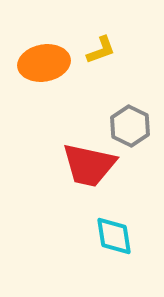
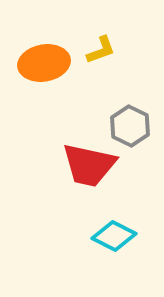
cyan diamond: rotated 54 degrees counterclockwise
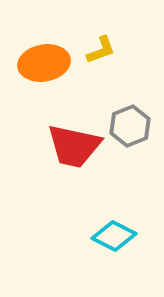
gray hexagon: rotated 12 degrees clockwise
red trapezoid: moved 15 px left, 19 px up
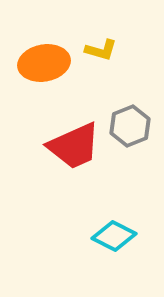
yellow L-shape: rotated 36 degrees clockwise
red trapezoid: rotated 36 degrees counterclockwise
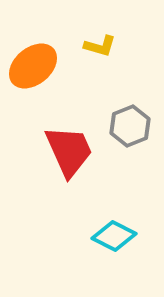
yellow L-shape: moved 1 px left, 4 px up
orange ellipse: moved 11 px left, 3 px down; rotated 30 degrees counterclockwise
red trapezoid: moved 5 px left, 5 px down; rotated 90 degrees counterclockwise
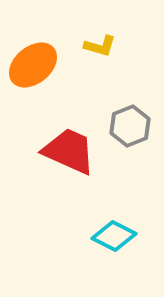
orange ellipse: moved 1 px up
red trapezoid: rotated 42 degrees counterclockwise
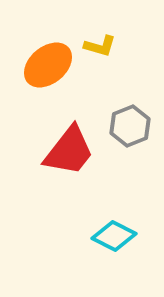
orange ellipse: moved 15 px right
red trapezoid: rotated 104 degrees clockwise
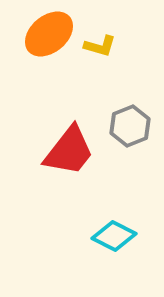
orange ellipse: moved 1 px right, 31 px up
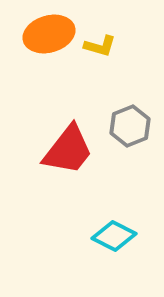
orange ellipse: rotated 24 degrees clockwise
red trapezoid: moved 1 px left, 1 px up
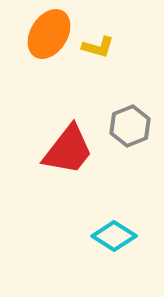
orange ellipse: rotated 42 degrees counterclockwise
yellow L-shape: moved 2 px left, 1 px down
cyan diamond: rotated 6 degrees clockwise
